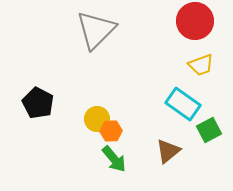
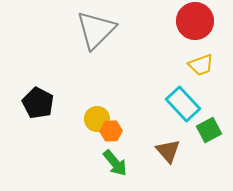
cyan rectangle: rotated 12 degrees clockwise
brown triangle: rotated 32 degrees counterclockwise
green arrow: moved 1 px right, 4 px down
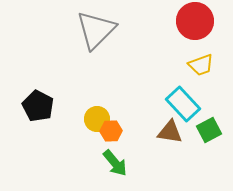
black pentagon: moved 3 px down
brown triangle: moved 2 px right, 19 px up; rotated 40 degrees counterclockwise
